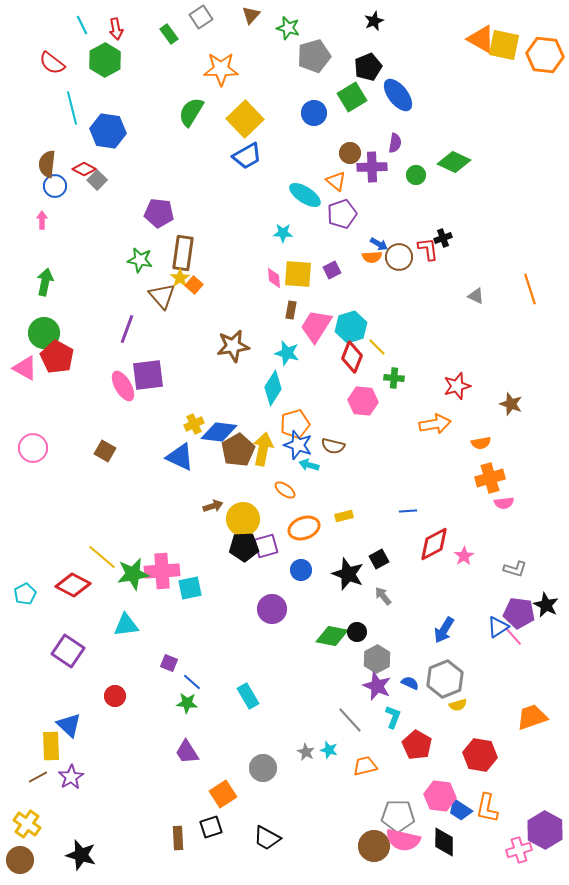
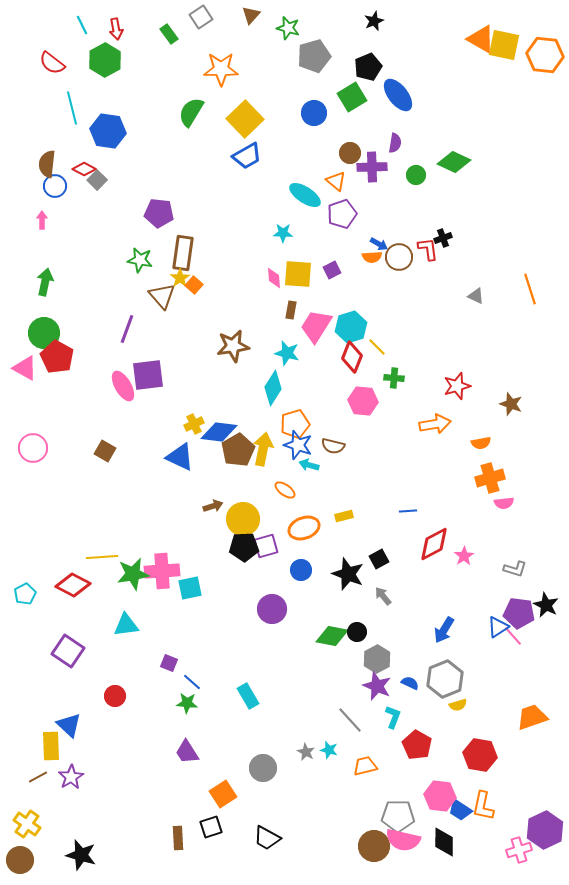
yellow line at (102, 557): rotated 44 degrees counterclockwise
orange L-shape at (487, 808): moved 4 px left, 2 px up
purple hexagon at (545, 830): rotated 6 degrees clockwise
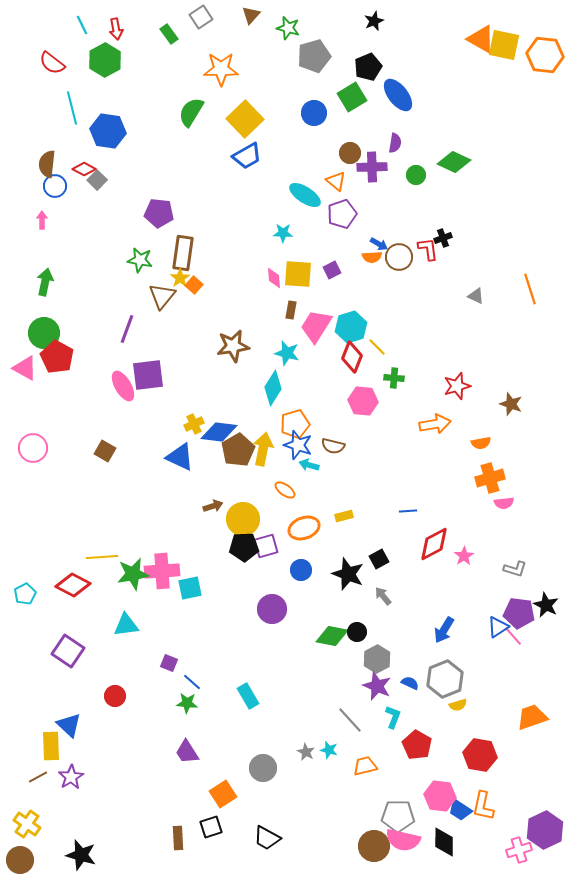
brown triangle at (162, 296): rotated 20 degrees clockwise
